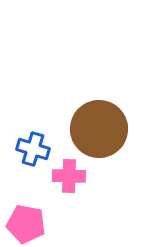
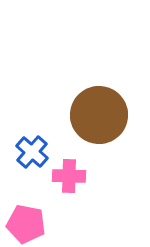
brown circle: moved 14 px up
blue cross: moved 1 px left, 3 px down; rotated 24 degrees clockwise
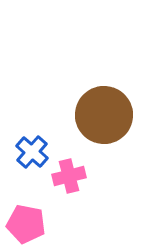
brown circle: moved 5 px right
pink cross: rotated 16 degrees counterclockwise
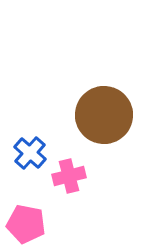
blue cross: moved 2 px left, 1 px down
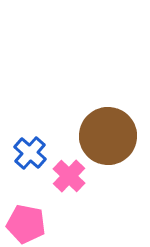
brown circle: moved 4 px right, 21 px down
pink cross: rotated 32 degrees counterclockwise
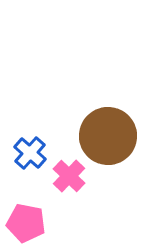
pink pentagon: moved 1 px up
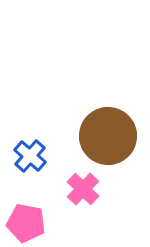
blue cross: moved 3 px down
pink cross: moved 14 px right, 13 px down
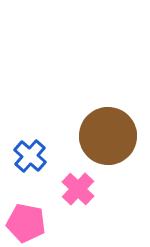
pink cross: moved 5 px left
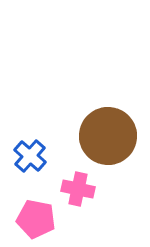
pink cross: rotated 32 degrees counterclockwise
pink pentagon: moved 10 px right, 4 px up
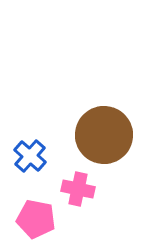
brown circle: moved 4 px left, 1 px up
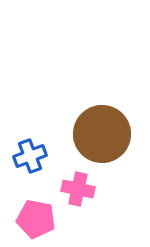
brown circle: moved 2 px left, 1 px up
blue cross: rotated 28 degrees clockwise
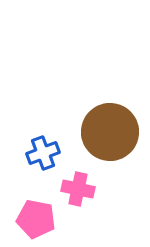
brown circle: moved 8 px right, 2 px up
blue cross: moved 13 px right, 3 px up
